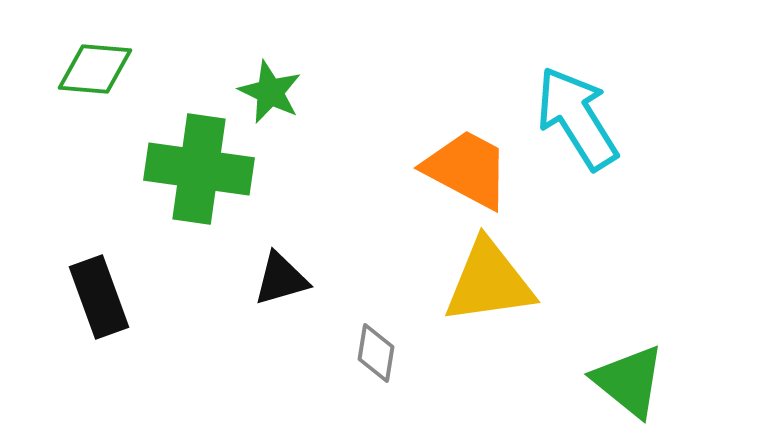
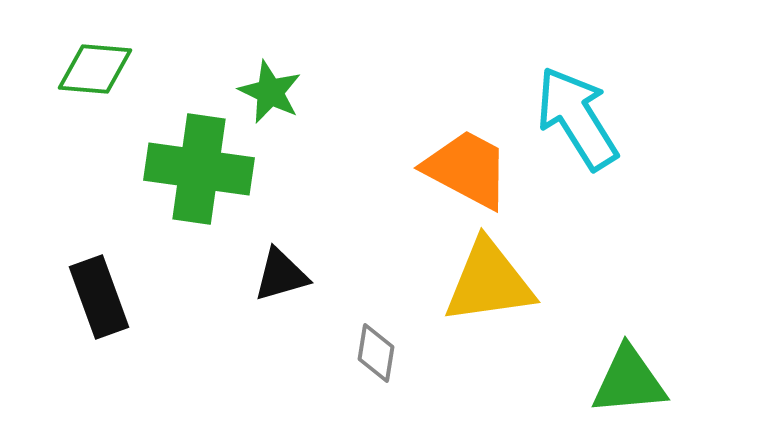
black triangle: moved 4 px up
green triangle: rotated 44 degrees counterclockwise
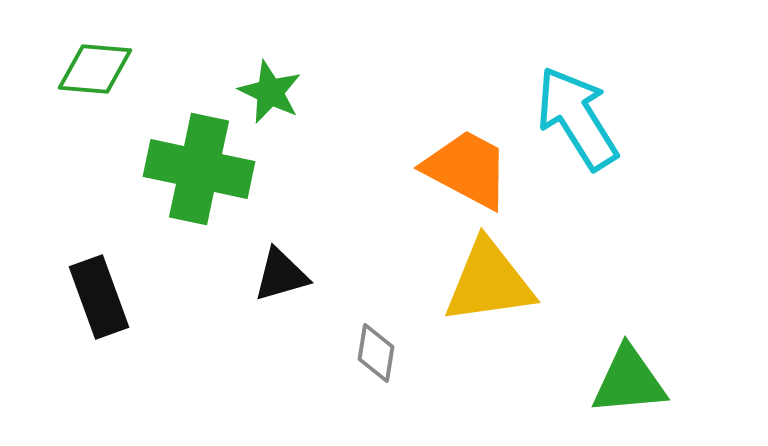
green cross: rotated 4 degrees clockwise
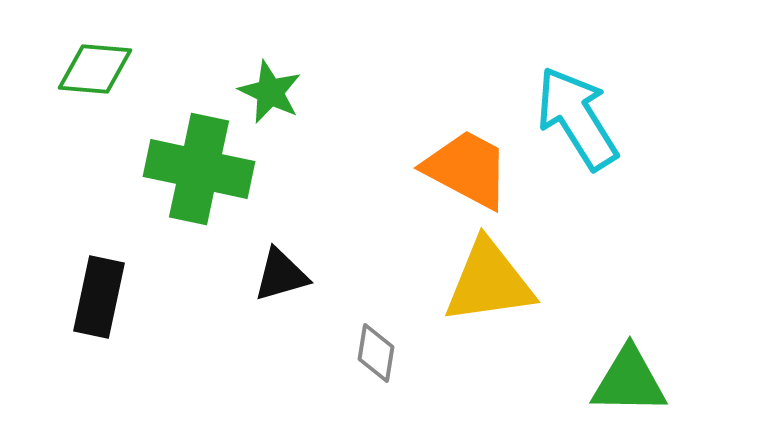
black rectangle: rotated 32 degrees clockwise
green triangle: rotated 6 degrees clockwise
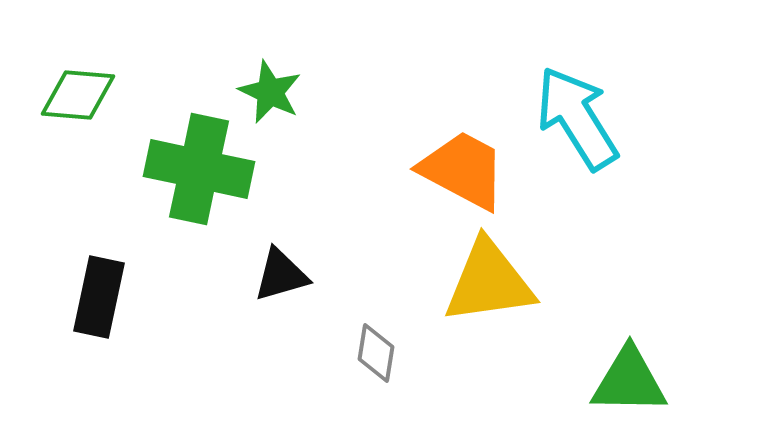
green diamond: moved 17 px left, 26 px down
orange trapezoid: moved 4 px left, 1 px down
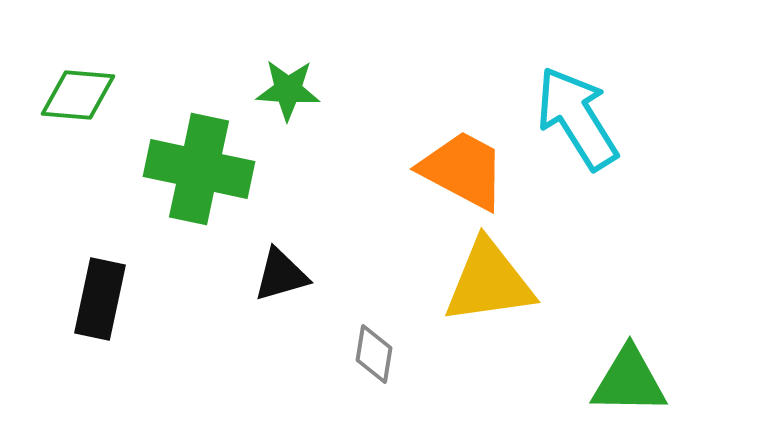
green star: moved 18 px right, 2 px up; rotated 22 degrees counterclockwise
black rectangle: moved 1 px right, 2 px down
gray diamond: moved 2 px left, 1 px down
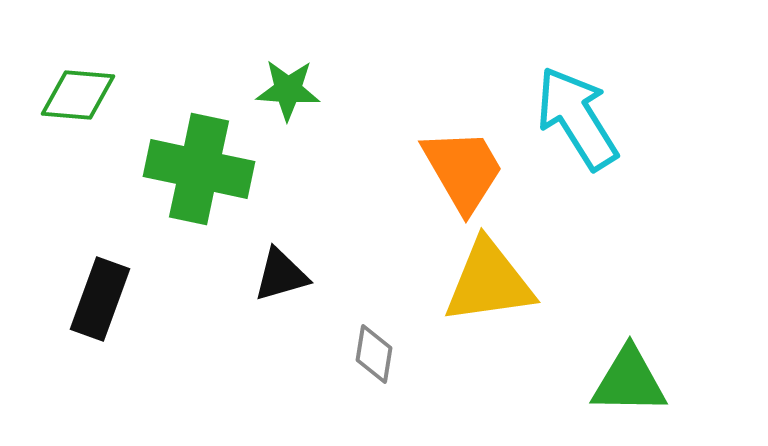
orange trapezoid: rotated 32 degrees clockwise
black rectangle: rotated 8 degrees clockwise
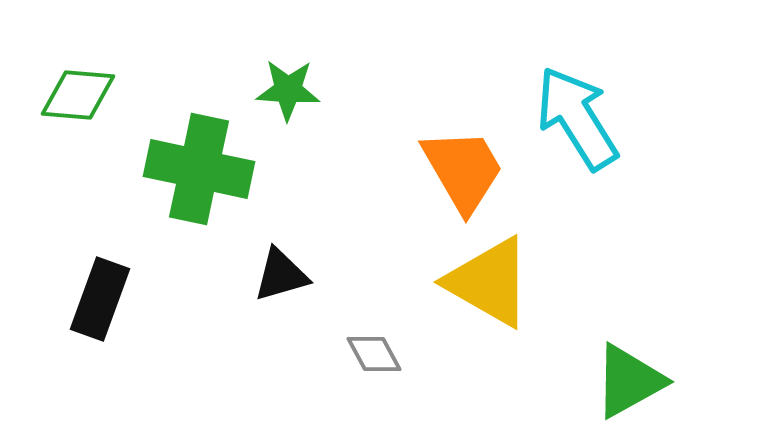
yellow triangle: rotated 38 degrees clockwise
gray diamond: rotated 38 degrees counterclockwise
green triangle: rotated 30 degrees counterclockwise
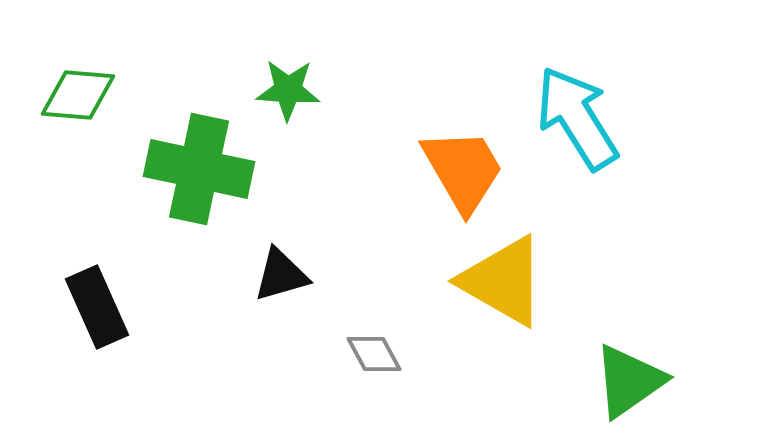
yellow triangle: moved 14 px right, 1 px up
black rectangle: moved 3 px left, 8 px down; rotated 44 degrees counterclockwise
green triangle: rotated 6 degrees counterclockwise
